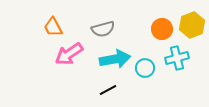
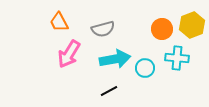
orange trapezoid: moved 6 px right, 5 px up
pink arrow: rotated 24 degrees counterclockwise
cyan cross: rotated 20 degrees clockwise
black line: moved 1 px right, 1 px down
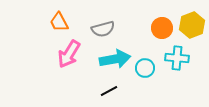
orange circle: moved 1 px up
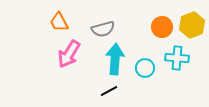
orange circle: moved 1 px up
cyan arrow: rotated 76 degrees counterclockwise
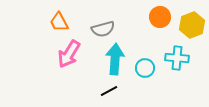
orange circle: moved 2 px left, 10 px up
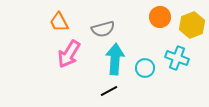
cyan cross: rotated 15 degrees clockwise
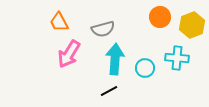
cyan cross: rotated 15 degrees counterclockwise
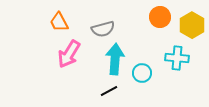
yellow hexagon: rotated 10 degrees counterclockwise
cyan circle: moved 3 px left, 5 px down
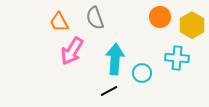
gray semicircle: moved 8 px left, 11 px up; rotated 85 degrees clockwise
pink arrow: moved 3 px right, 3 px up
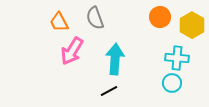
cyan circle: moved 30 px right, 10 px down
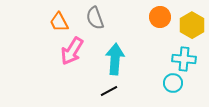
cyan cross: moved 7 px right, 1 px down
cyan circle: moved 1 px right
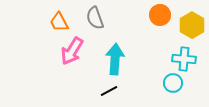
orange circle: moved 2 px up
